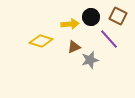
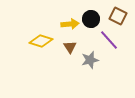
black circle: moved 2 px down
purple line: moved 1 px down
brown triangle: moved 4 px left; rotated 40 degrees counterclockwise
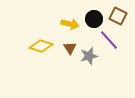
black circle: moved 3 px right
yellow arrow: rotated 18 degrees clockwise
yellow diamond: moved 5 px down
brown triangle: moved 1 px down
gray star: moved 1 px left, 4 px up
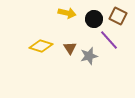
yellow arrow: moved 3 px left, 11 px up
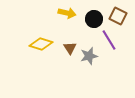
purple line: rotated 10 degrees clockwise
yellow diamond: moved 2 px up
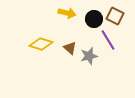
brown square: moved 3 px left
purple line: moved 1 px left
brown triangle: rotated 16 degrees counterclockwise
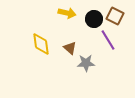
yellow diamond: rotated 65 degrees clockwise
gray star: moved 3 px left, 7 px down; rotated 12 degrees clockwise
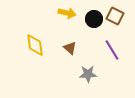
purple line: moved 4 px right, 10 px down
yellow diamond: moved 6 px left, 1 px down
gray star: moved 2 px right, 11 px down
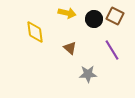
yellow diamond: moved 13 px up
